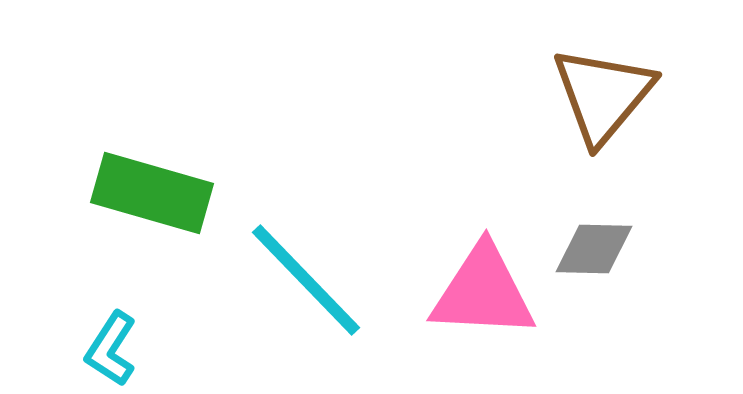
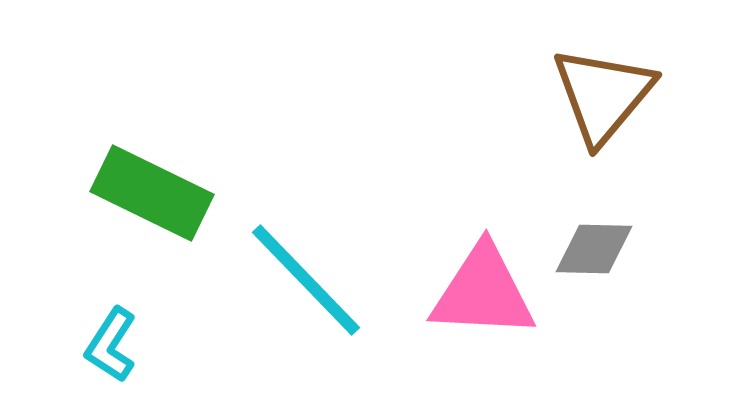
green rectangle: rotated 10 degrees clockwise
cyan L-shape: moved 4 px up
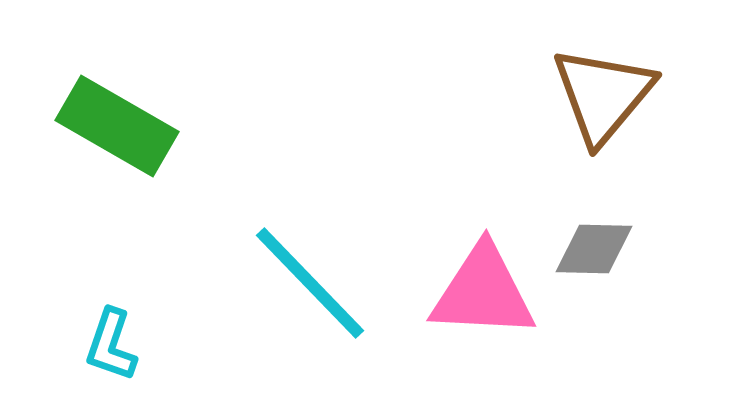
green rectangle: moved 35 px left, 67 px up; rotated 4 degrees clockwise
cyan line: moved 4 px right, 3 px down
cyan L-shape: rotated 14 degrees counterclockwise
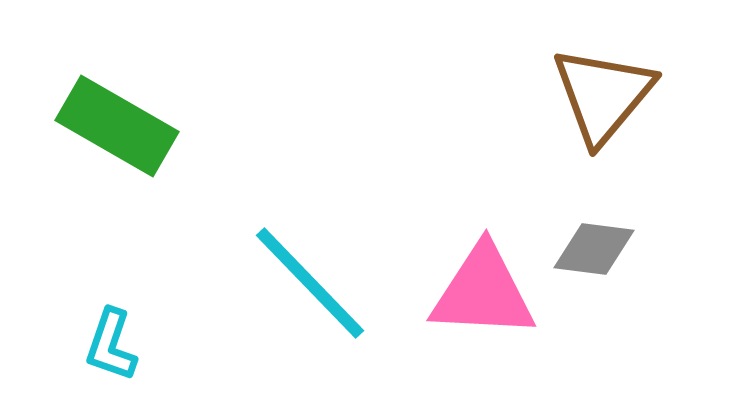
gray diamond: rotated 6 degrees clockwise
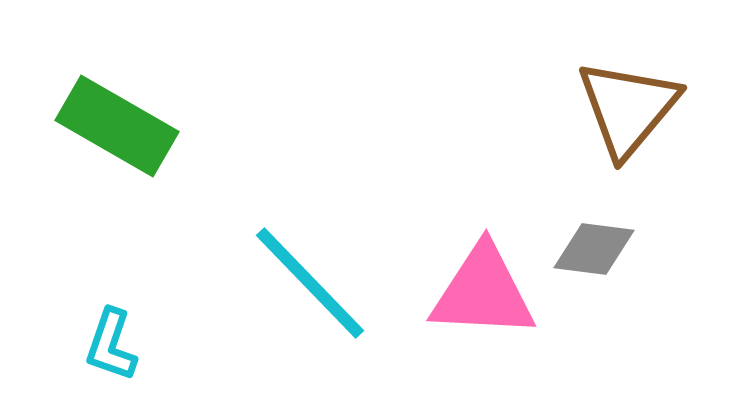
brown triangle: moved 25 px right, 13 px down
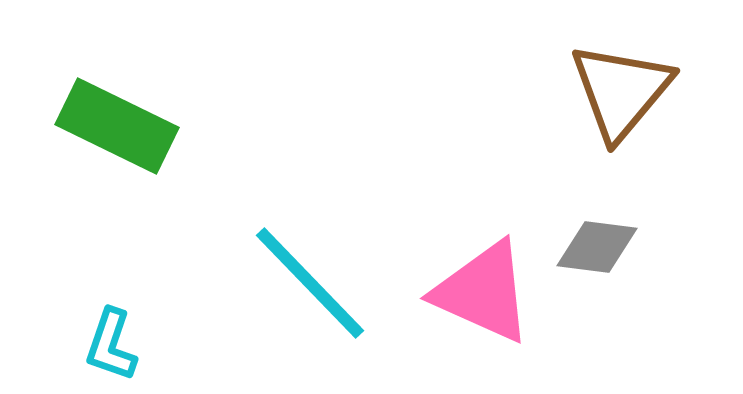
brown triangle: moved 7 px left, 17 px up
green rectangle: rotated 4 degrees counterclockwise
gray diamond: moved 3 px right, 2 px up
pink triangle: rotated 21 degrees clockwise
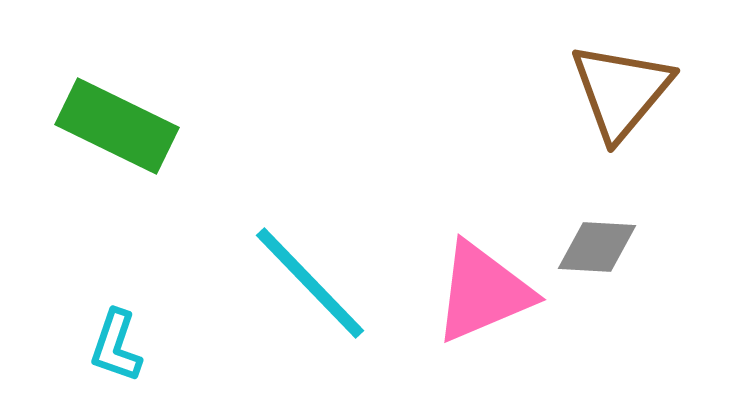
gray diamond: rotated 4 degrees counterclockwise
pink triangle: rotated 47 degrees counterclockwise
cyan L-shape: moved 5 px right, 1 px down
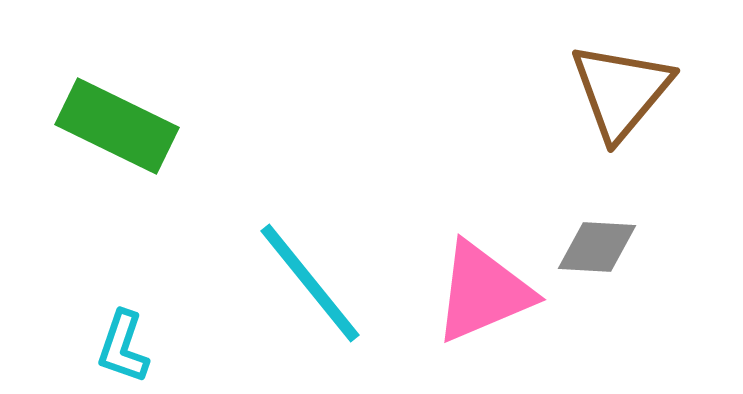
cyan line: rotated 5 degrees clockwise
cyan L-shape: moved 7 px right, 1 px down
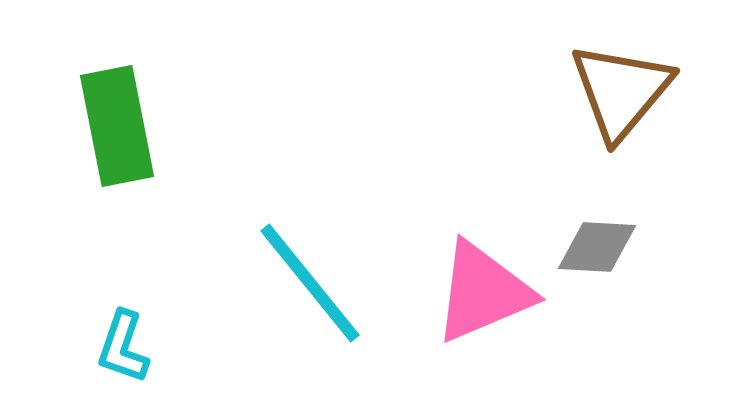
green rectangle: rotated 53 degrees clockwise
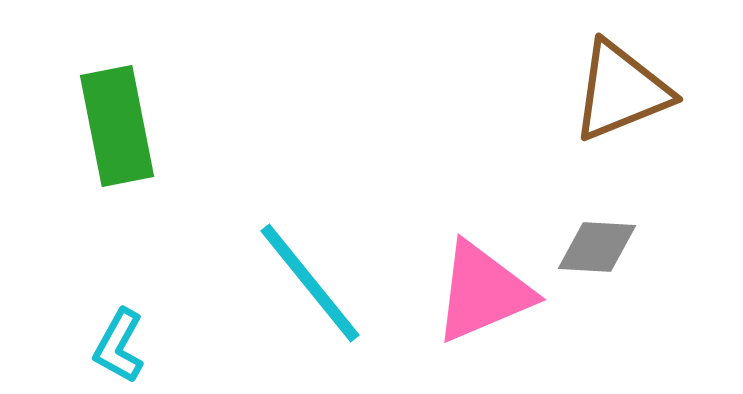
brown triangle: rotated 28 degrees clockwise
cyan L-shape: moved 4 px left, 1 px up; rotated 10 degrees clockwise
